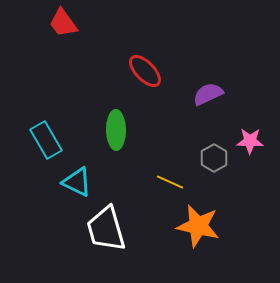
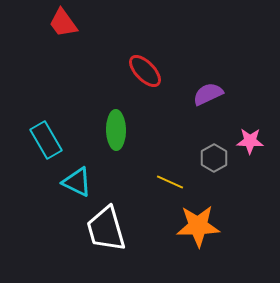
orange star: rotated 15 degrees counterclockwise
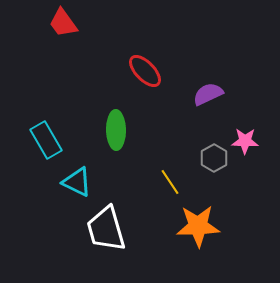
pink star: moved 5 px left
yellow line: rotated 32 degrees clockwise
